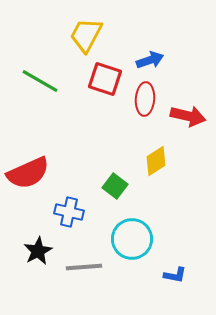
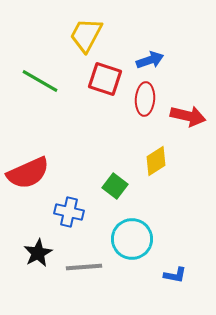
black star: moved 2 px down
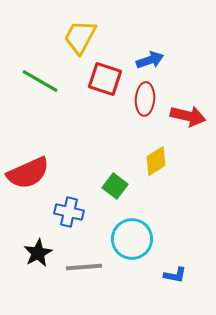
yellow trapezoid: moved 6 px left, 2 px down
